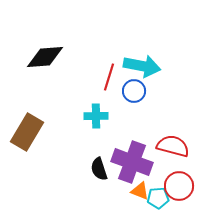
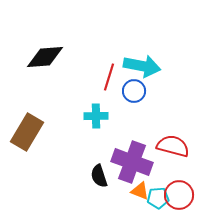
black semicircle: moved 7 px down
red circle: moved 9 px down
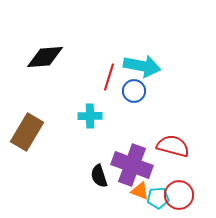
cyan cross: moved 6 px left
purple cross: moved 3 px down
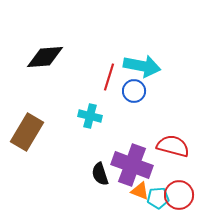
cyan cross: rotated 15 degrees clockwise
black semicircle: moved 1 px right, 2 px up
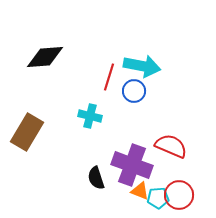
red semicircle: moved 2 px left; rotated 8 degrees clockwise
black semicircle: moved 4 px left, 4 px down
